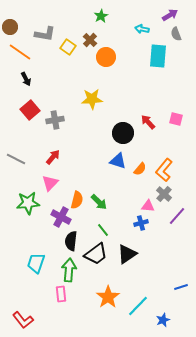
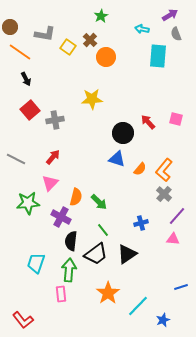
blue triangle at (118, 161): moved 1 px left, 2 px up
orange semicircle at (77, 200): moved 1 px left, 3 px up
pink triangle at (148, 206): moved 25 px right, 33 px down
orange star at (108, 297): moved 4 px up
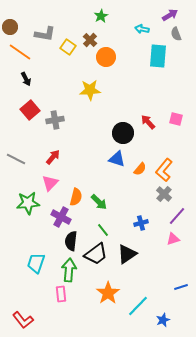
yellow star at (92, 99): moved 2 px left, 9 px up
pink triangle at (173, 239): rotated 24 degrees counterclockwise
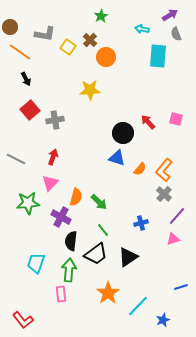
red arrow at (53, 157): rotated 21 degrees counterclockwise
blue triangle at (117, 159): moved 1 px up
black triangle at (127, 254): moved 1 px right, 3 px down
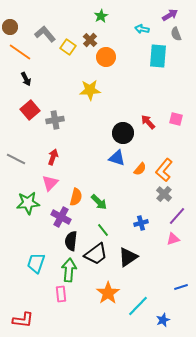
gray L-shape at (45, 34): rotated 140 degrees counterclockwise
red L-shape at (23, 320): rotated 45 degrees counterclockwise
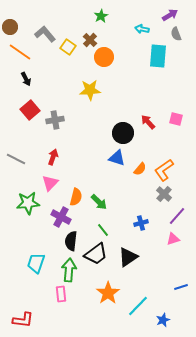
orange circle at (106, 57): moved 2 px left
orange L-shape at (164, 170): rotated 15 degrees clockwise
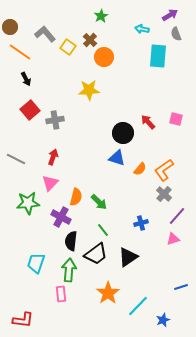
yellow star at (90, 90): moved 1 px left
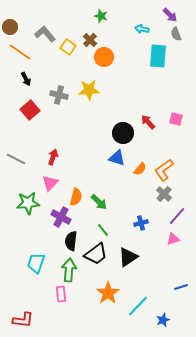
purple arrow at (170, 15): rotated 77 degrees clockwise
green star at (101, 16): rotated 24 degrees counterclockwise
gray cross at (55, 120): moved 4 px right, 25 px up; rotated 24 degrees clockwise
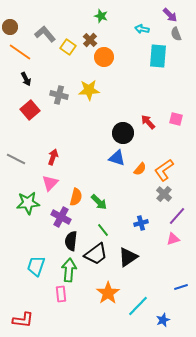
cyan trapezoid at (36, 263): moved 3 px down
